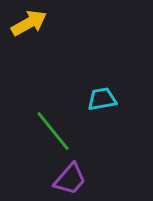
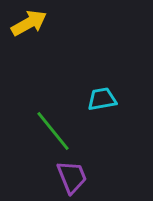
purple trapezoid: moved 2 px right, 2 px up; rotated 63 degrees counterclockwise
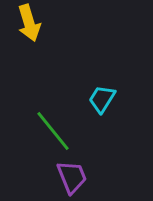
yellow arrow: rotated 102 degrees clockwise
cyan trapezoid: rotated 48 degrees counterclockwise
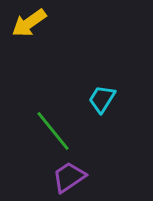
yellow arrow: rotated 72 degrees clockwise
purple trapezoid: moved 3 px left; rotated 102 degrees counterclockwise
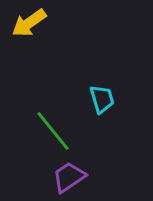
cyan trapezoid: rotated 132 degrees clockwise
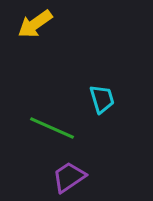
yellow arrow: moved 6 px right, 1 px down
green line: moved 1 px left, 3 px up; rotated 27 degrees counterclockwise
